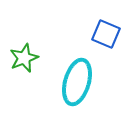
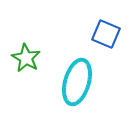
green star: moved 2 px right; rotated 20 degrees counterclockwise
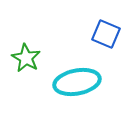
cyan ellipse: rotated 63 degrees clockwise
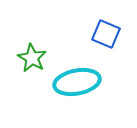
green star: moved 6 px right
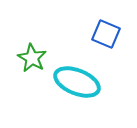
cyan ellipse: rotated 33 degrees clockwise
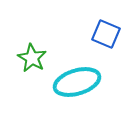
cyan ellipse: rotated 39 degrees counterclockwise
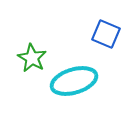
cyan ellipse: moved 3 px left, 1 px up
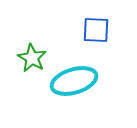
blue square: moved 10 px left, 4 px up; rotated 20 degrees counterclockwise
